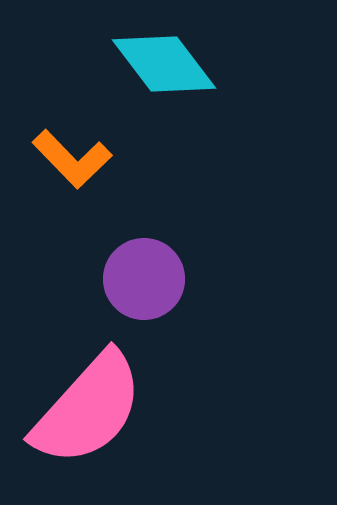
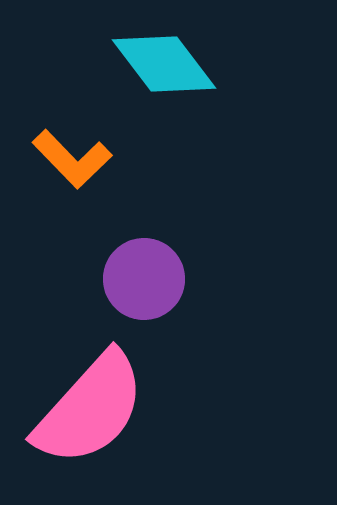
pink semicircle: moved 2 px right
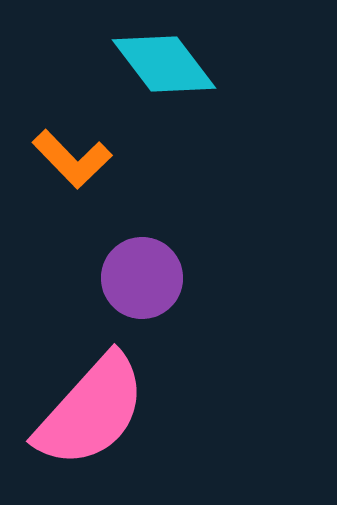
purple circle: moved 2 px left, 1 px up
pink semicircle: moved 1 px right, 2 px down
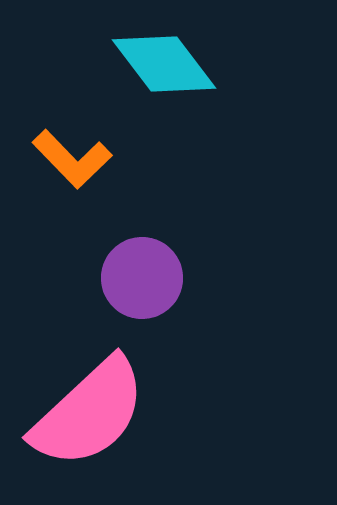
pink semicircle: moved 2 px left, 2 px down; rotated 5 degrees clockwise
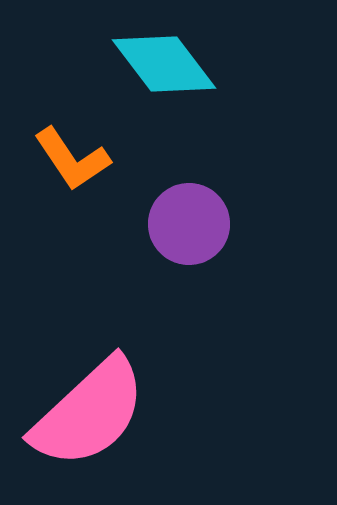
orange L-shape: rotated 10 degrees clockwise
purple circle: moved 47 px right, 54 px up
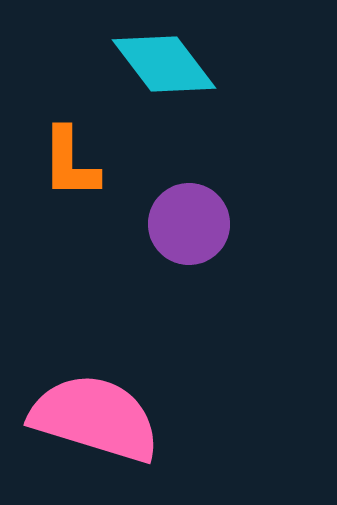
orange L-shape: moved 2 px left, 4 px down; rotated 34 degrees clockwise
pink semicircle: moved 6 px right, 5 px down; rotated 120 degrees counterclockwise
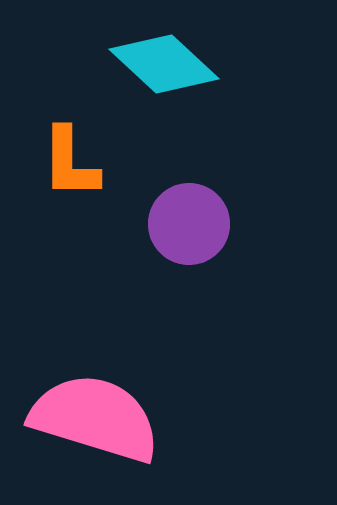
cyan diamond: rotated 10 degrees counterclockwise
